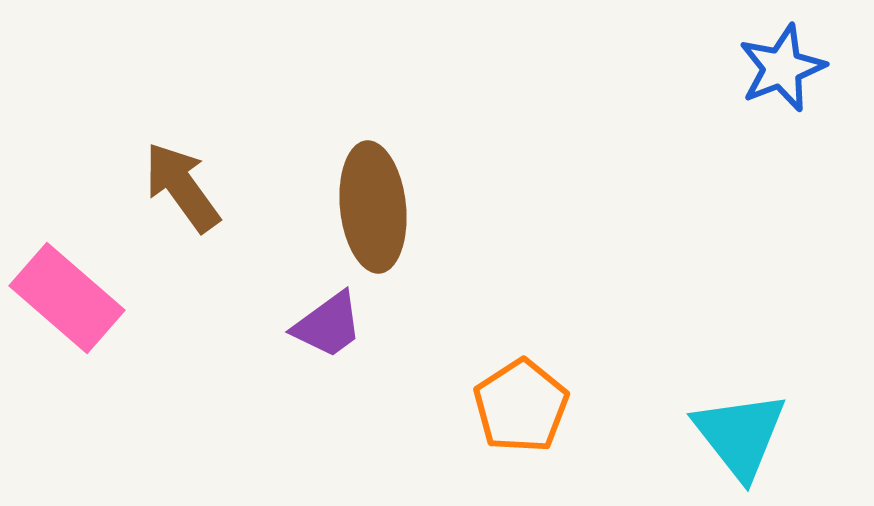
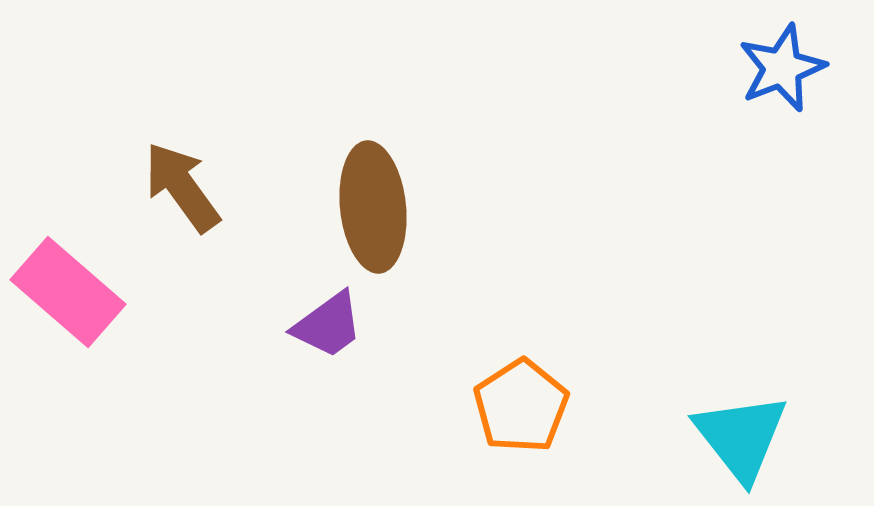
pink rectangle: moved 1 px right, 6 px up
cyan triangle: moved 1 px right, 2 px down
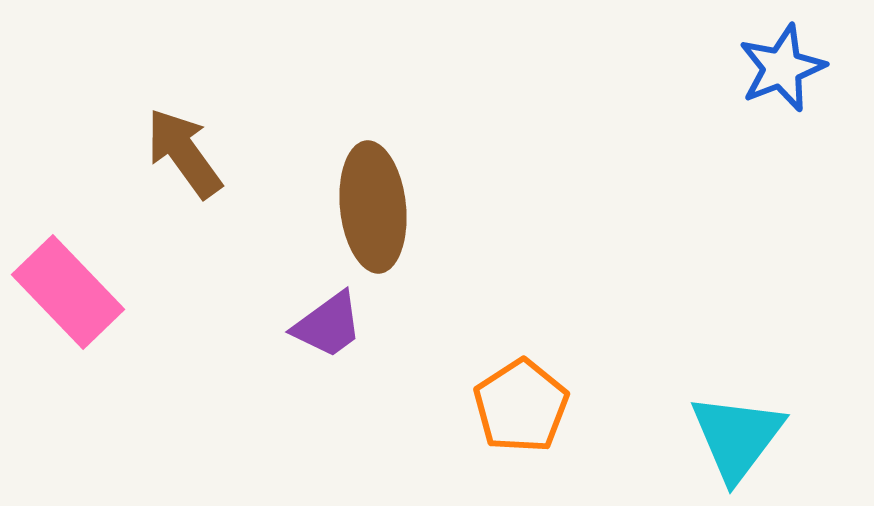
brown arrow: moved 2 px right, 34 px up
pink rectangle: rotated 5 degrees clockwise
cyan triangle: moved 4 px left; rotated 15 degrees clockwise
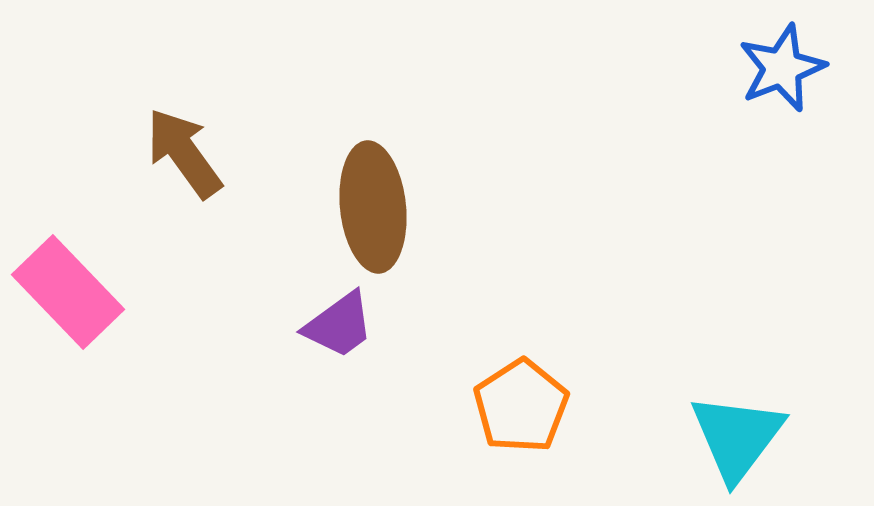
purple trapezoid: moved 11 px right
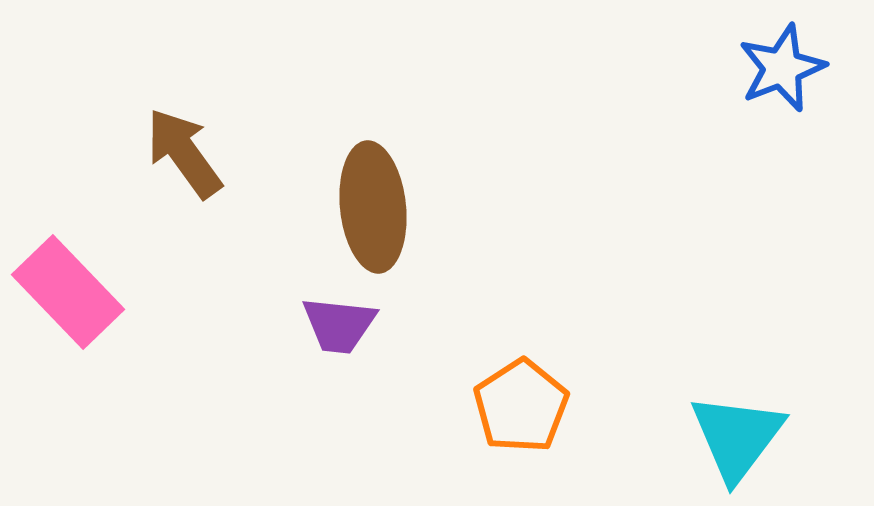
purple trapezoid: rotated 42 degrees clockwise
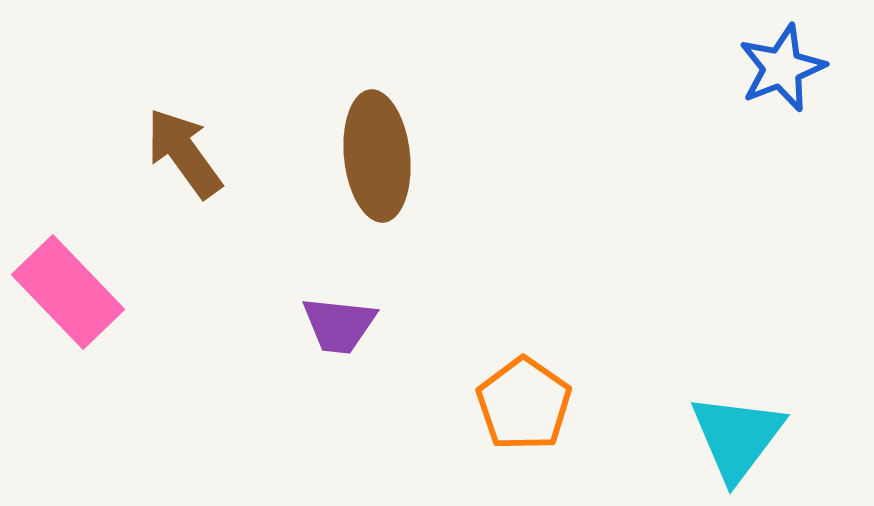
brown ellipse: moved 4 px right, 51 px up
orange pentagon: moved 3 px right, 2 px up; rotated 4 degrees counterclockwise
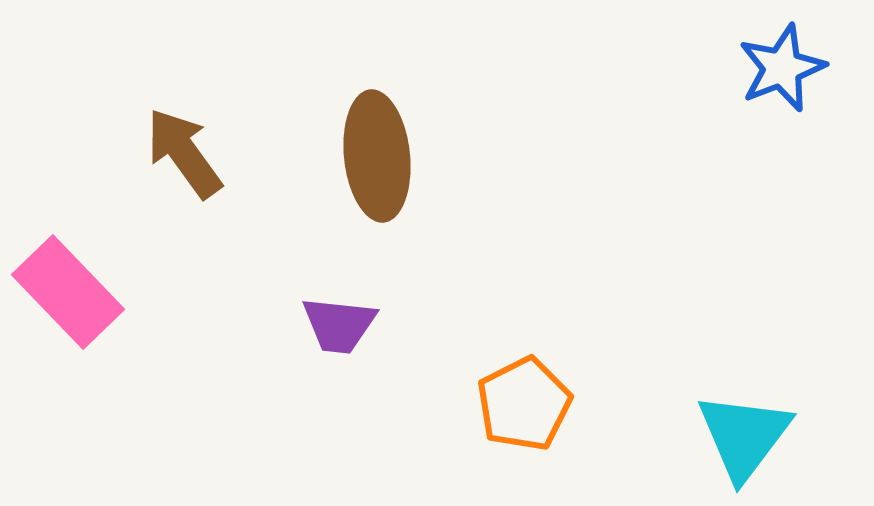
orange pentagon: rotated 10 degrees clockwise
cyan triangle: moved 7 px right, 1 px up
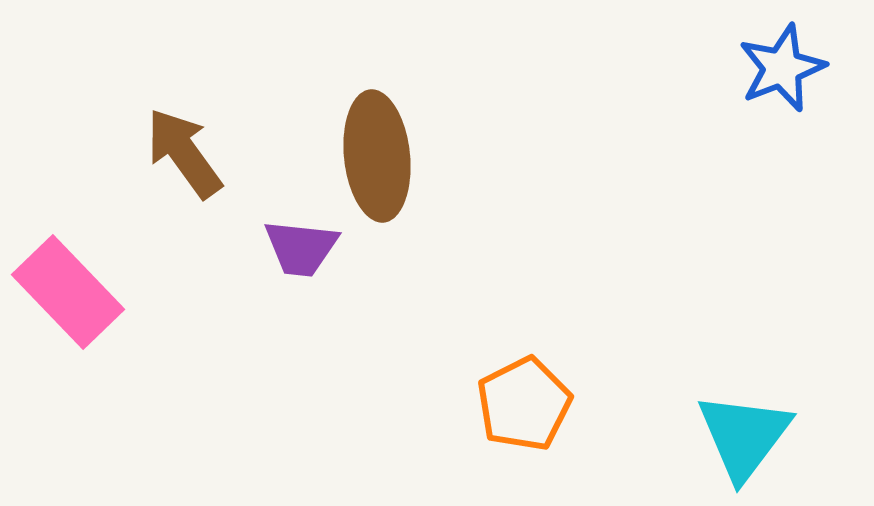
purple trapezoid: moved 38 px left, 77 px up
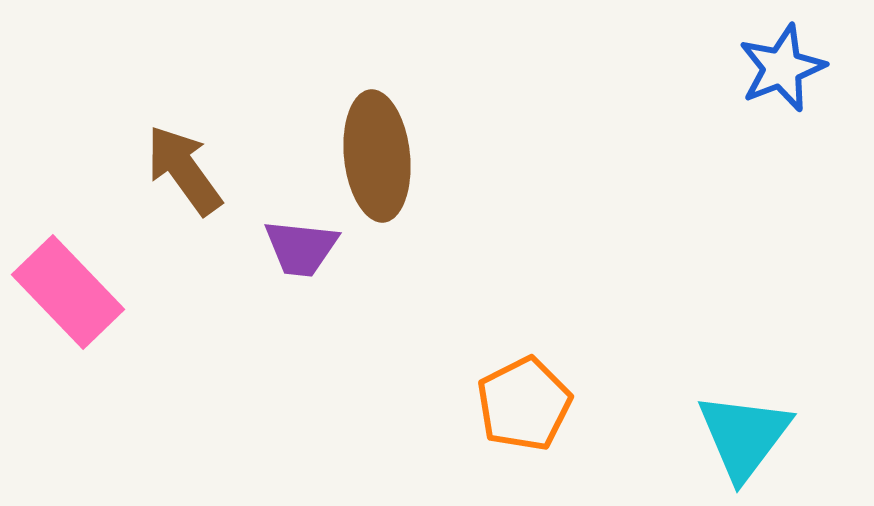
brown arrow: moved 17 px down
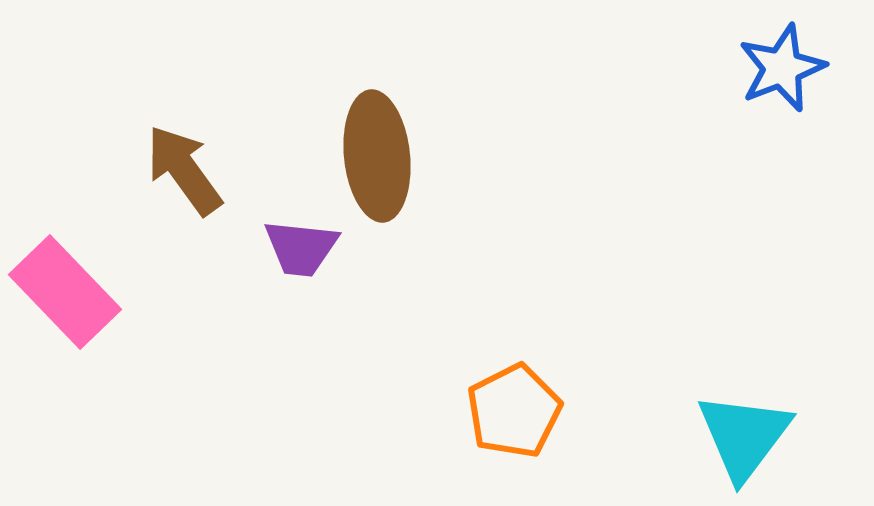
pink rectangle: moved 3 px left
orange pentagon: moved 10 px left, 7 px down
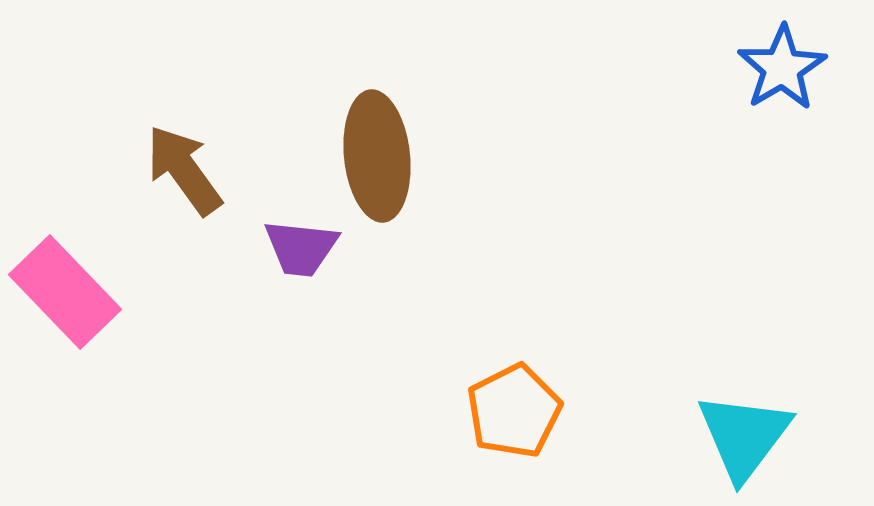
blue star: rotated 10 degrees counterclockwise
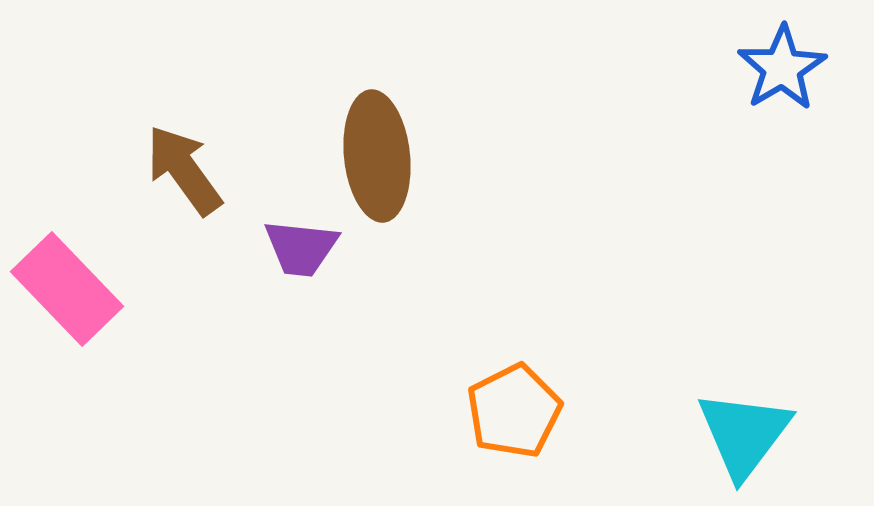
pink rectangle: moved 2 px right, 3 px up
cyan triangle: moved 2 px up
